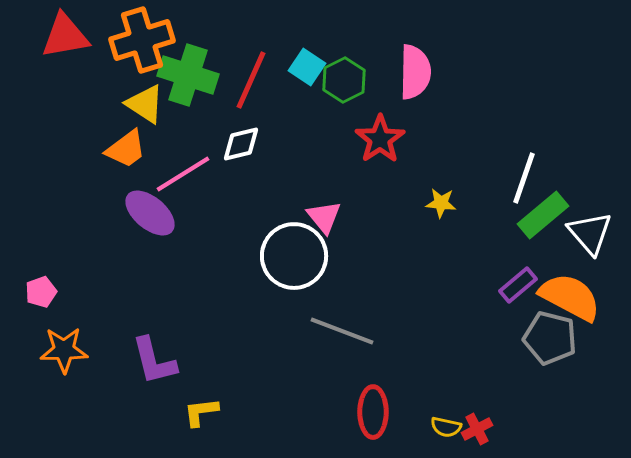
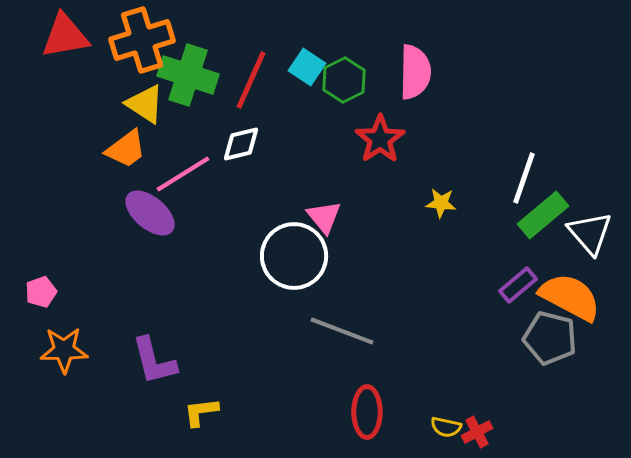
red ellipse: moved 6 px left
red cross: moved 3 px down
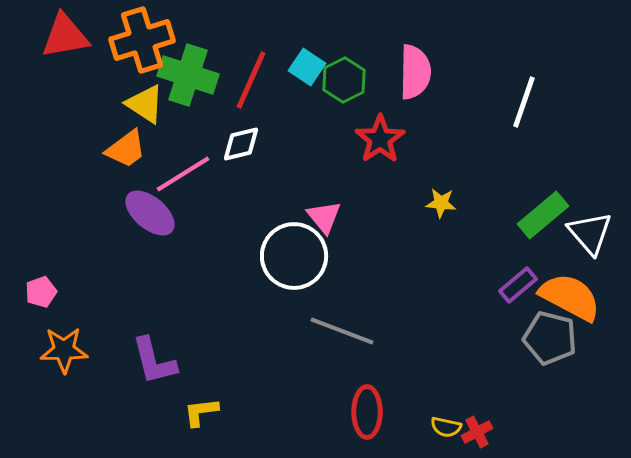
white line: moved 76 px up
